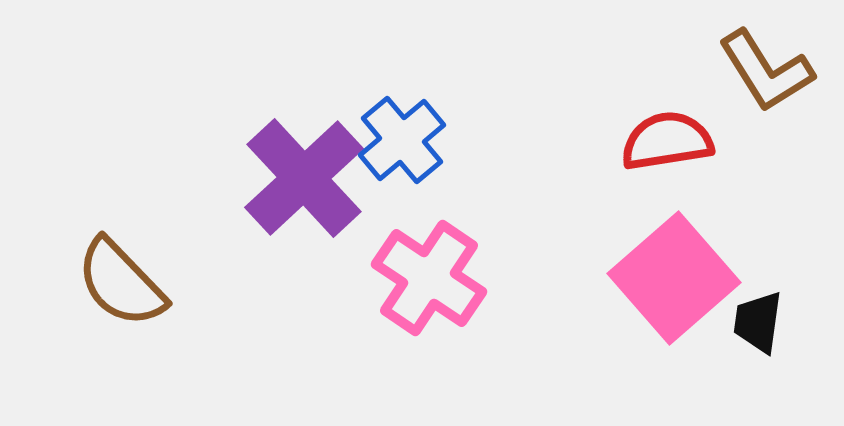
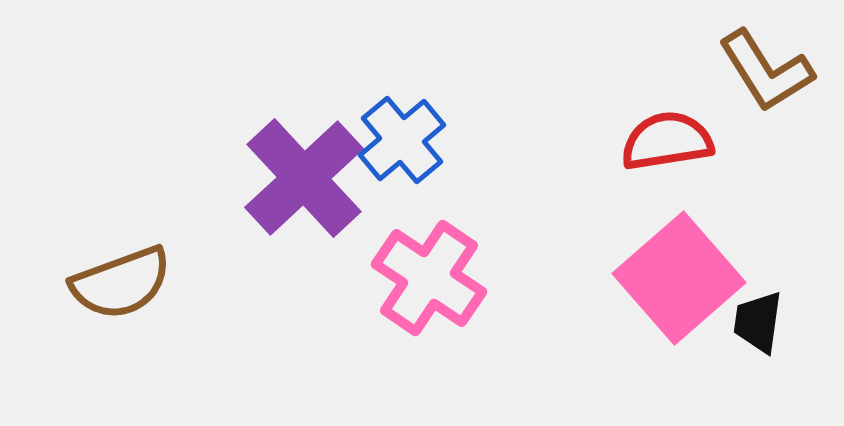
pink square: moved 5 px right
brown semicircle: rotated 66 degrees counterclockwise
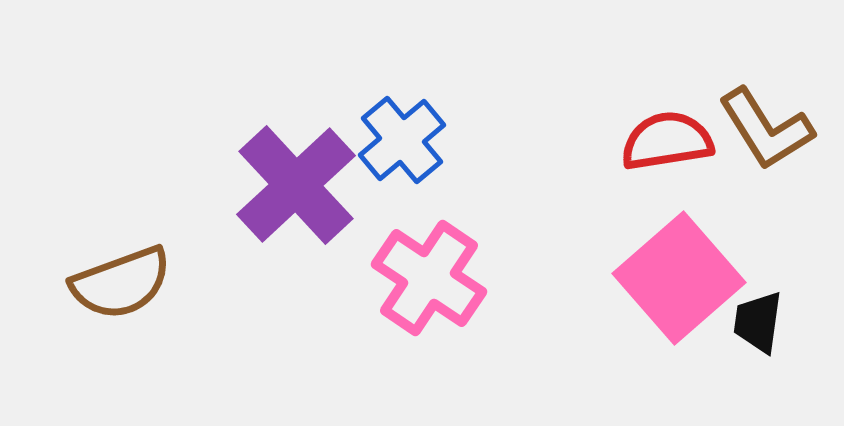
brown L-shape: moved 58 px down
purple cross: moved 8 px left, 7 px down
